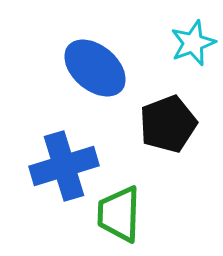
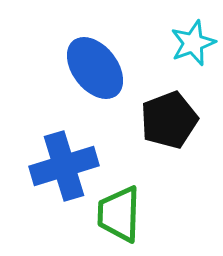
blue ellipse: rotated 12 degrees clockwise
black pentagon: moved 1 px right, 4 px up
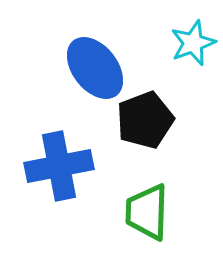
black pentagon: moved 24 px left
blue cross: moved 5 px left; rotated 6 degrees clockwise
green trapezoid: moved 28 px right, 2 px up
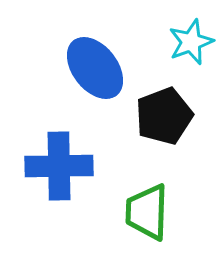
cyan star: moved 2 px left, 1 px up
black pentagon: moved 19 px right, 4 px up
blue cross: rotated 10 degrees clockwise
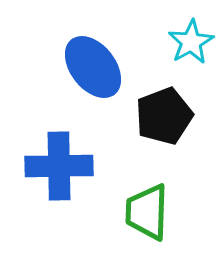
cyan star: rotated 9 degrees counterclockwise
blue ellipse: moved 2 px left, 1 px up
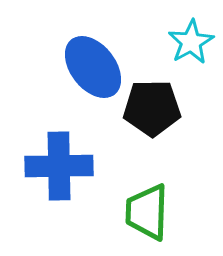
black pentagon: moved 12 px left, 8 px up; rotated 20 degrees clockwise
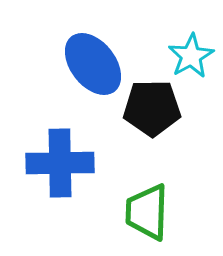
cyan star: moved 14 px down
blue ellipse: moved 3 px up
blue cross: moved 1 px right, 3 px up
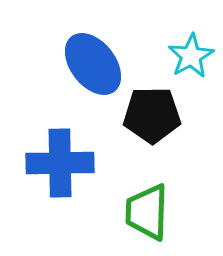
black pentagon: moved 7 px down
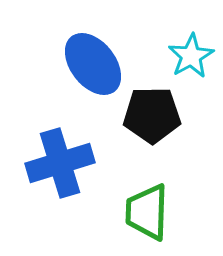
blue cross: rotated 16 degrees counterclockwise
